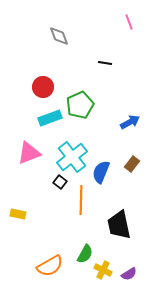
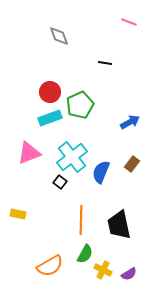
pink line: rotated 49 degrees counterclockwise
red circle: moved 7 px right, 5 px down
orange line: moved 20 px down
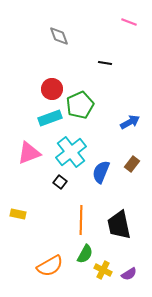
red circle: moved 2 px right, 3 px up
cyan cross: moved 1 px left, 5 px up
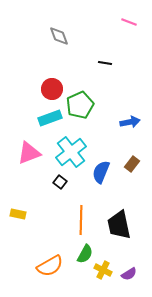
blue arrow: rotated 18 degrees clockwise
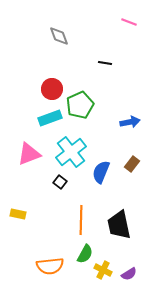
pink triangle: moved 1 px down
orange semicircle: rotated 24 degrees clockwise
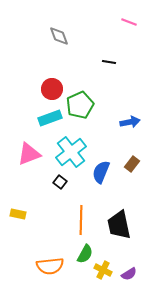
black line: moved 4 px right, 1 px up
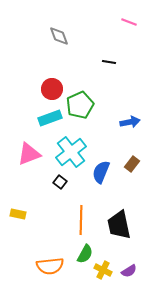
purple semicircle: moved 3 px up
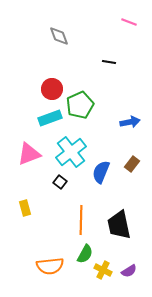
yellow rectangle: moved 7 px right, 6 px up; rotated 63 degrees clockwise
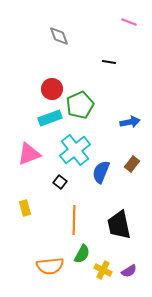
cyan cross: moved 4 px right, 2 px up
orange line: moved 7 px left
green semicircle: moved 3 px left
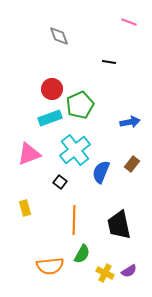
yellow cross: moved 2 px right, 3 px down
